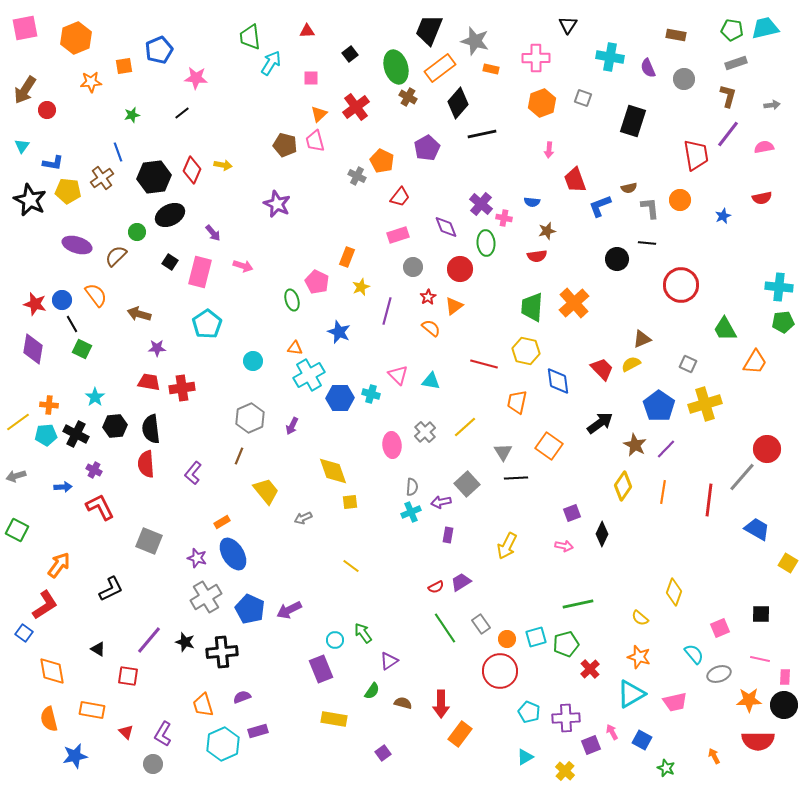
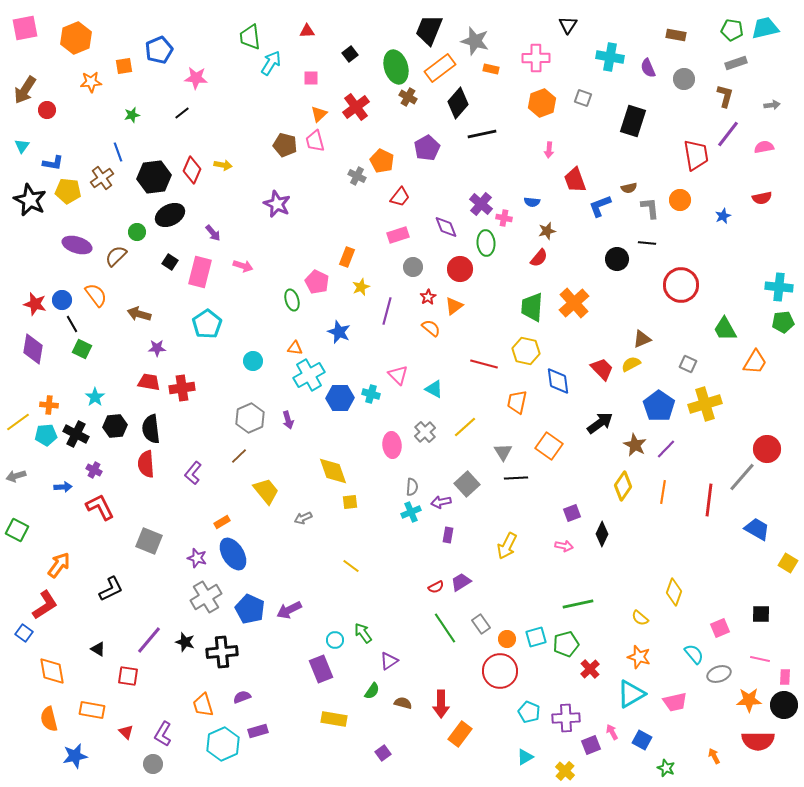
brown L-shape at (728, 96): moved 3 px left
red semicircle at (537, 256): moved 2 px right, 2 px down; rotated 42 degrees counterclockwise
cyan triangle at (431, 381): moved 3 px right, 8 px down; rotated 18 degrees clockwise
purple arrow at (292, 426): moved 4 px left, 6 px up; rotated 42 degrees counterclockwise
brown line at (239, 456): rotated 24 degrees clockwise
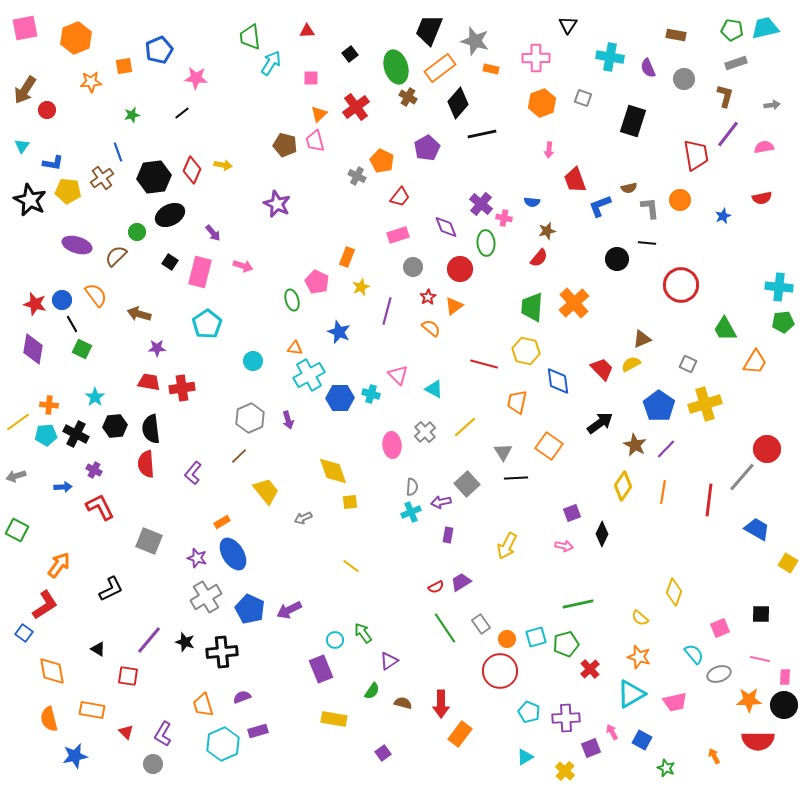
purple square at (591, 745): moved 3 px down
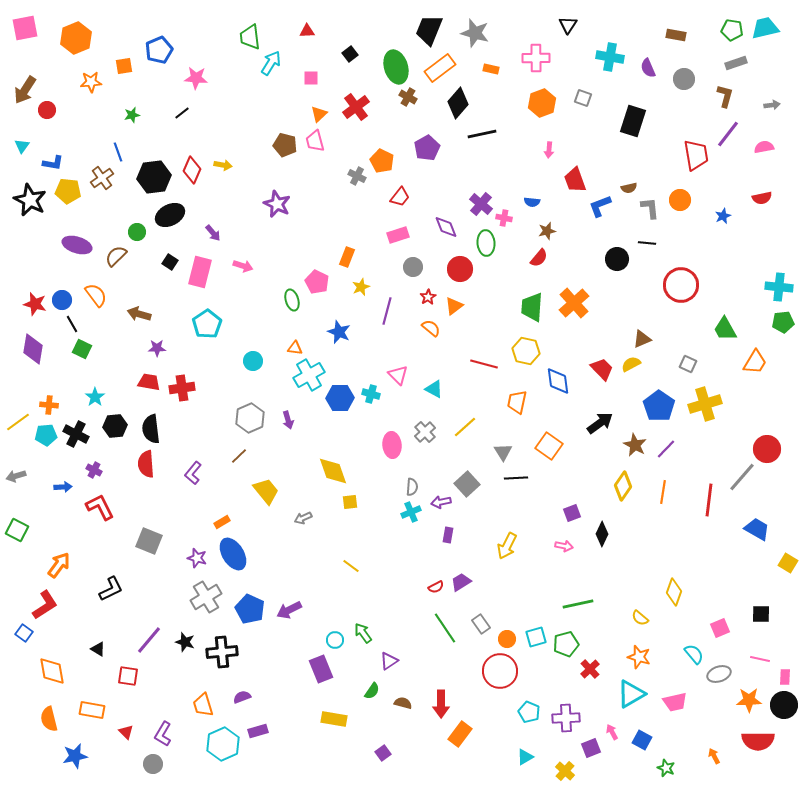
gray star at (475, 41): moved 8 px up
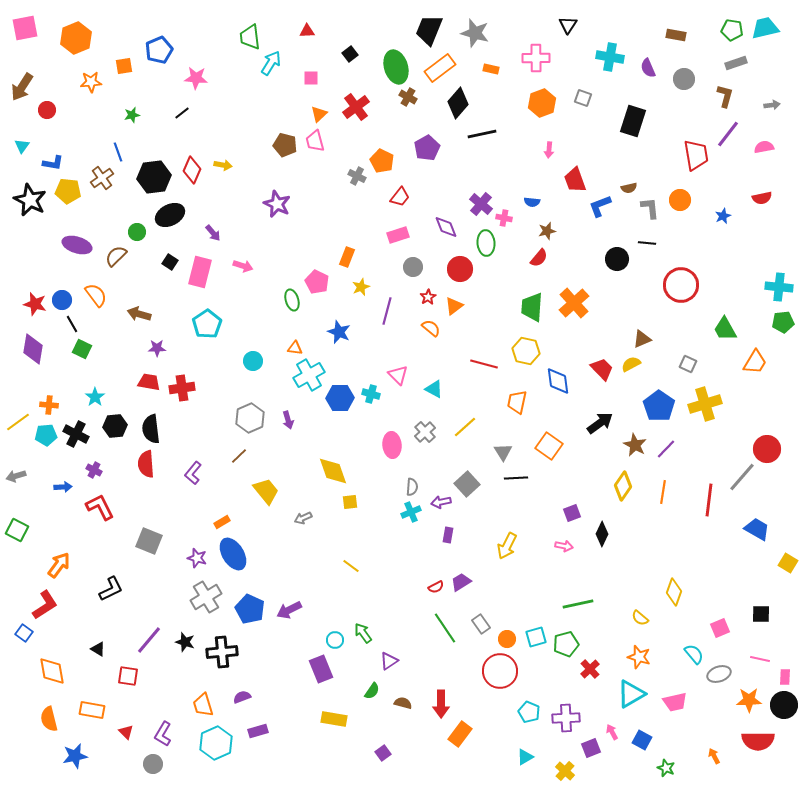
brown arrow at (25, 90): moved 3 px left, 3 px up
cyan hexagon at (223, 744): moved 7 px left, 1 px up
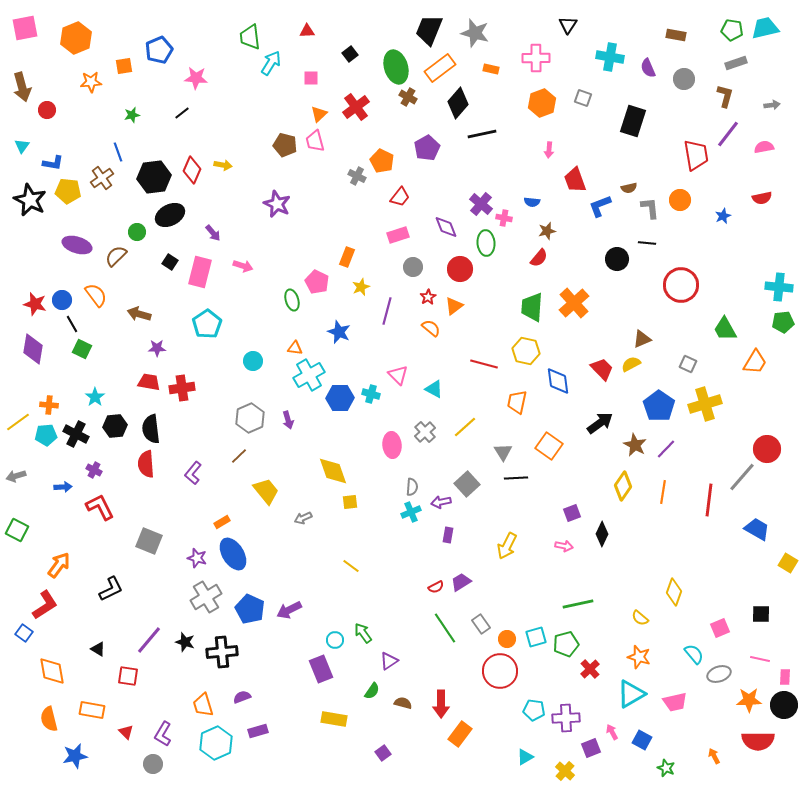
brown arrow at (22, 87): rotated 48 degrees counterclockwise
cyan pentagon at (529, 712): moved 5 px right, 2 px up; rotated 15 degrees counterclockwise
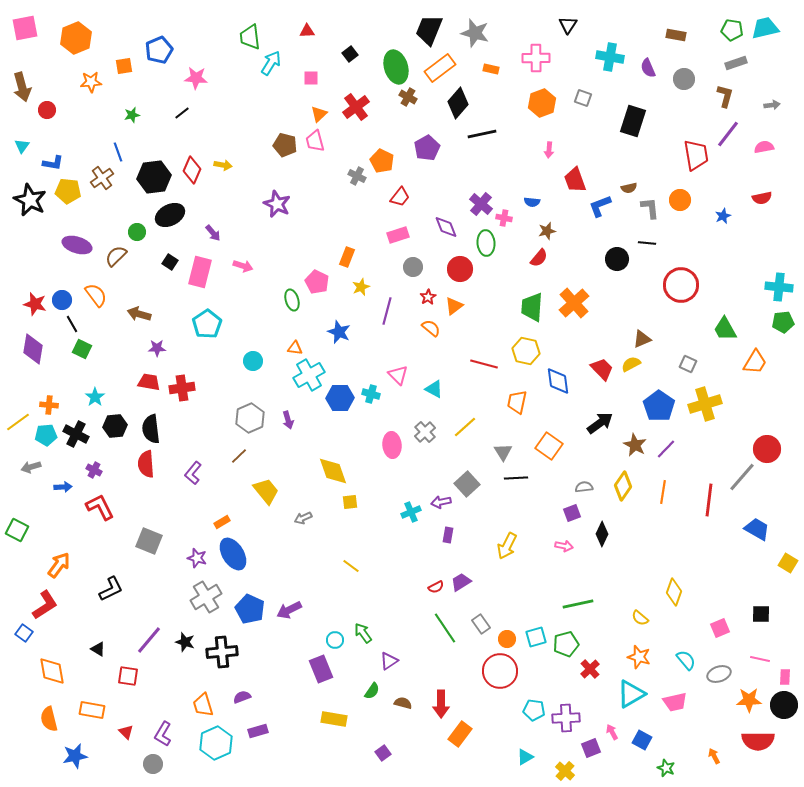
gray arrow at (16, 476): moved 15 px right, 9 px up
gray semicircle at (412, 487): moved 172 px right; rotated 102 degrees counterclockwise
cyan semicircle at (694, 654): moved 8 px left, 6 px down
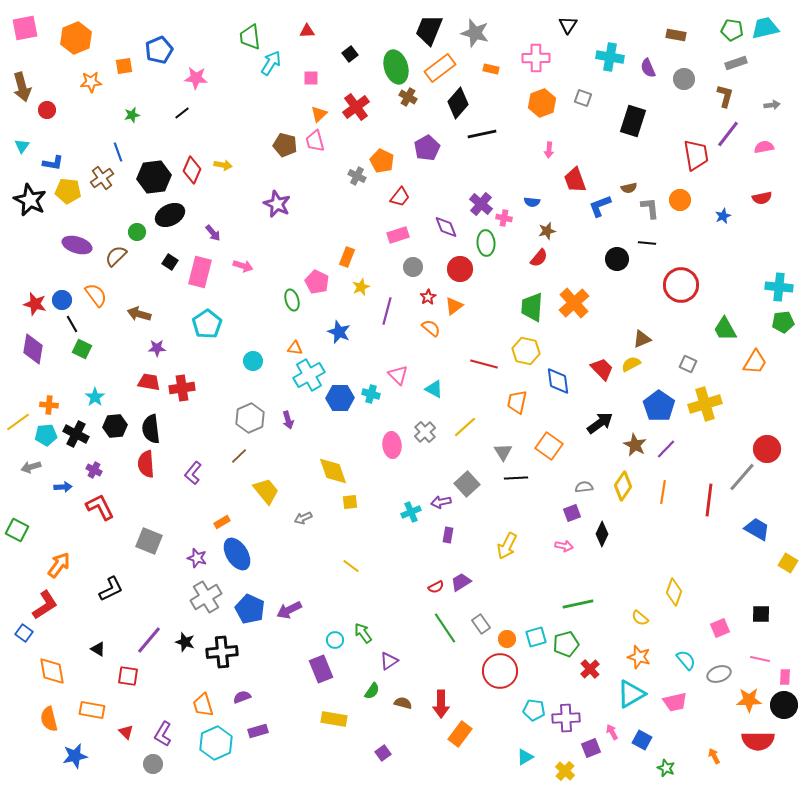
blue ellipse at (233, 554): moved 4 px right
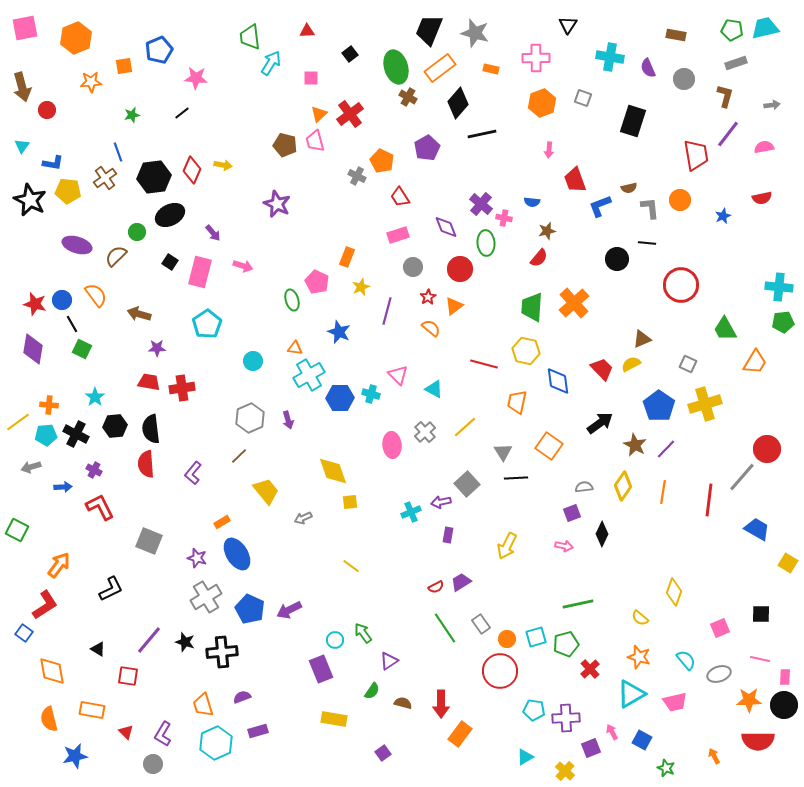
red cross at (356, 107): moved 6 px left, 7 px down
brown cross at (102, 178): moved 3 px right
red trapezoid at (400, 197): rotated 110 degrees clockwise
